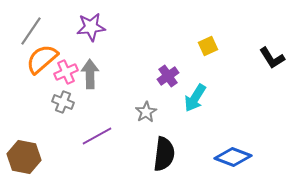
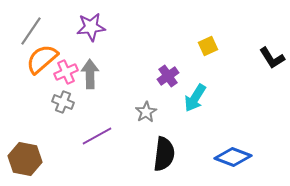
brown hexagon: moved 1 px right, 2 px down
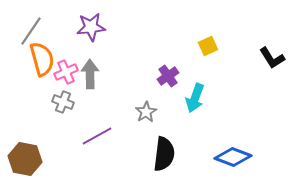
orange semicircle: rotated 116 degrees clockwise
cyan arrow: rotated 12 degrees counterclockwise
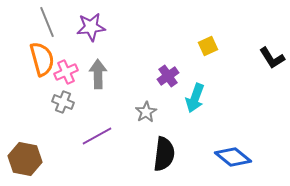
gray line: moved 16 px right, 9 px up; rotated 56 degrees counterclockwise
gray arrow: moved 8 px right
blue diamond: rotated 18 degrees clockwise
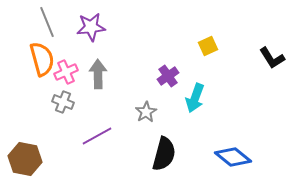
black semicircle: rotated 8 degrees clockwise
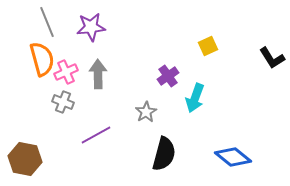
purple line: moved 1 px left, 1 px up
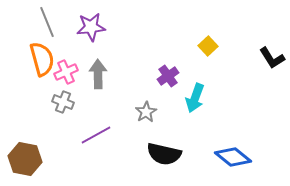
yellow square: rotated 18 degrees counterclockwise
black semicircle: rotated 88 degrees clockwise
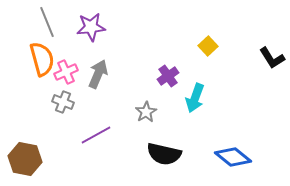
gray arrow: rotated 24 degrees clockwise
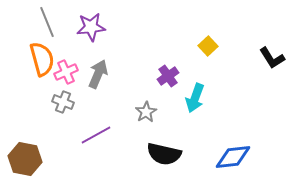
blue diamond: rotated 45 degrees counterclockwise
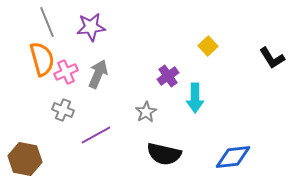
cyan arrow: rotated 20 degrees counterclockwise
gray cross: moved 8 px down
